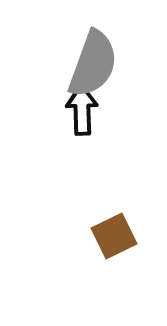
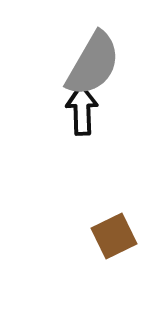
gray semicircle: rotated 10 degrees clockwise
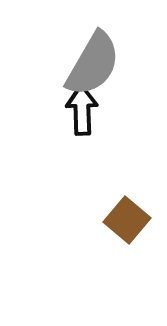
brown square: moved 13 px right, 16 px up; rotated 24 degrees counterclockwise
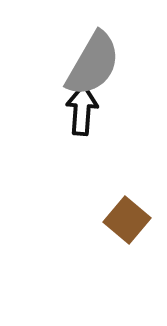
black arrow: rotated 6 degrees clockwise
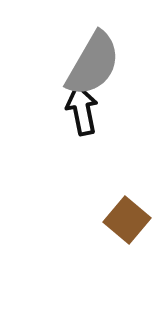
black arrow: rotated 15 degrees counterclockwise
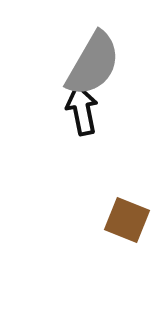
brown square: rotated 18 degrees counterclockwise
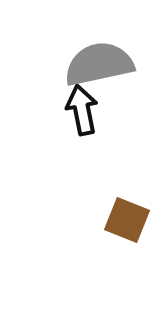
gray semicircle: moved 6 px right; rotated 132 degrees counterclockwise
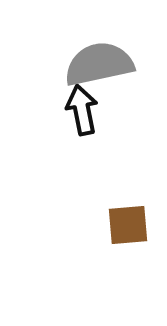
brown square: moved 1 px right, 5 px down; rotated 27 degrees counterclockwise
